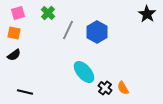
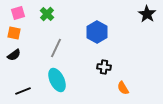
green cross: moved 1 px left, 1 px down
gray line: moved 12 px left, 18 px down
cyan ellipse: moved 27 px left, 8 px down; rotated 15 degrees clockwise
black cross: moved 1 px left, 21 px up; rotated 32 degrees counterclockwise
black line: moved 2 px left, 1 px up; rotated 35 degrees counterclockwise
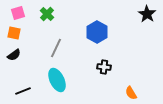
orange semicircle: moved 8 px right, 5 px down
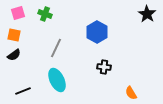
green cross: moved 2 px left; rotated 24 degrees counterclockwise
orange square: moved 2 px down
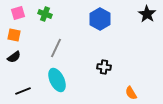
blue hexagon: moved 3 px right, 13 px up
black semicircle: moved 2 px down
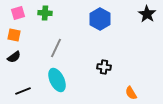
green cross: moved 1 px up; rotated 16 degrees counterclockwise
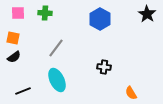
pink square: rotated 16 degrees clockwise
orange square: moved 1 px left, 3 px down
gray line: rotated 12 degrees clockwise
